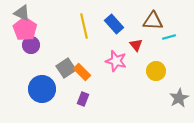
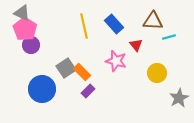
yellow circle: moved 1 px right, 2 px down
purple rectangle: moved 5 px right, 8 px up; rotated 24 degrees clockwise
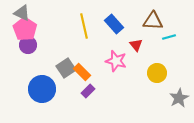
purple circle: moved 3 px left
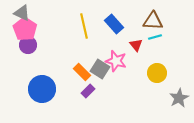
cyan line: moved 14 px left
gray square: moved 34 px right, 1 px down; rotated 24 degrees counterclockwise
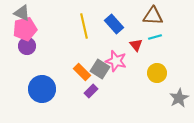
brown triangle: moved 5 px up
pink pentagon: rotated 25 degrees clockwise
purple circle: moved 1 px left, 1 px down
purple rectangle: moved 3 px right
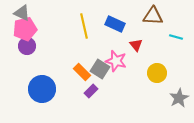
blue rectangle: moved 1 px right; rotated 24 degrees counterclockwise
cyan line: moved 21 px right; rotated 32 degrees clockwise
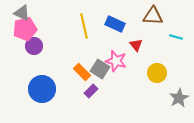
purple circle: moved 7 px right
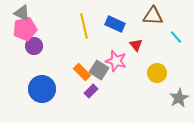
cyan line: rotated 32 degrees clockwise
gray square: moved 1 px left, 1 px down
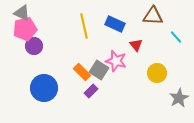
blue circle: moved 2 px right, 1 px up
